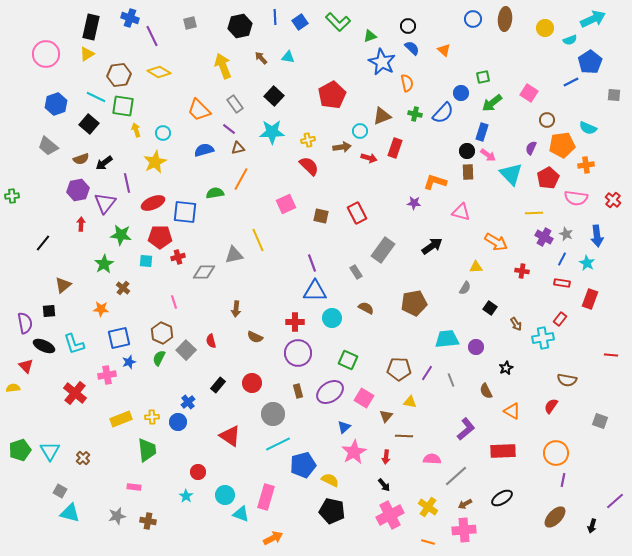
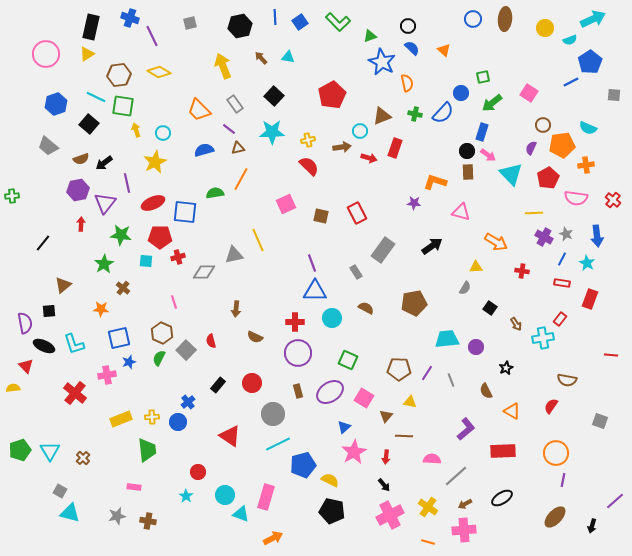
brown circle at (547, 120): moved 4 px left, 5 px down
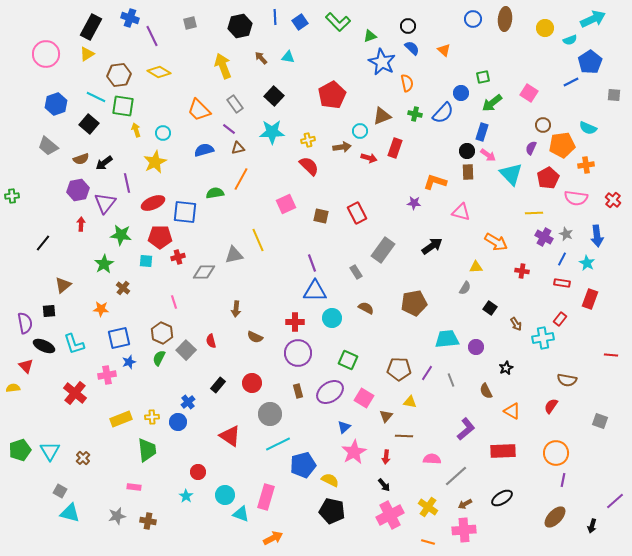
black rectangle at (91, 27): rotated 15 degrees clockwise
gray circle at (273, 414): moved 3 px left
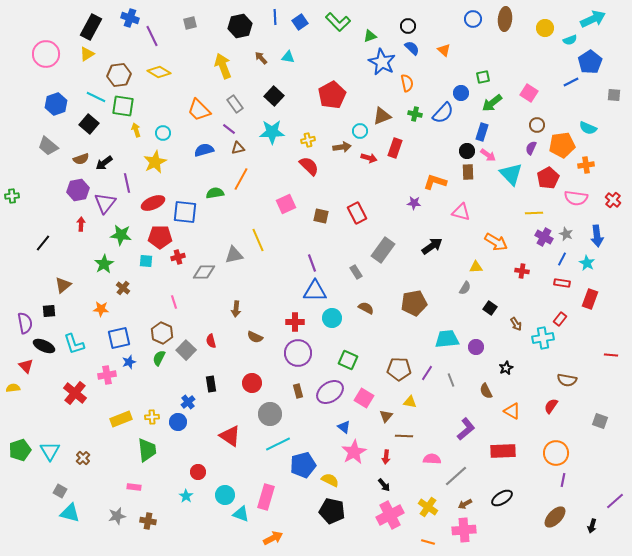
brown circle at (543, 125): moved 6 px left
black rectangle at (218, 385): moved 7 px left, 1 px up; rotated 49 degrees counterclockwise
blue triangle at (344, 427): rotated 40 degrees counterclockwise
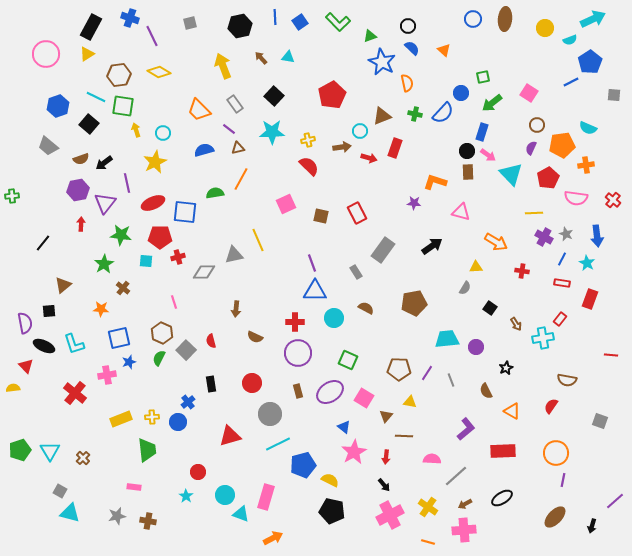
blue hexagon at (56, 104): moved 2 px right, 2 px down
cyan circle at (332, 318): moved 2 px right
red triangle at (230, 436): rotated 50 degrees counterclockwise
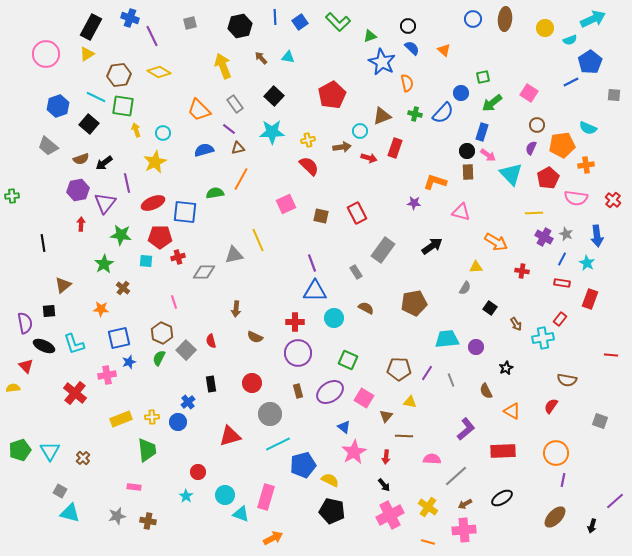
black line at (43, 243): rotated 48 degrees counterclockwise
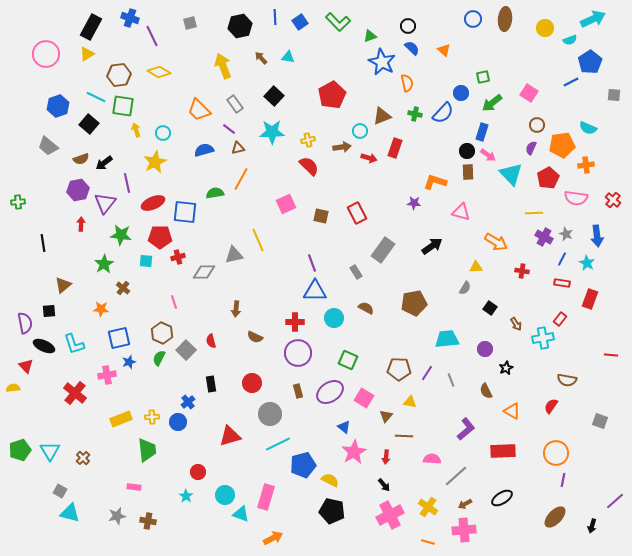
green cross at (12, 196): moved 6 px right, 6 px down
purple circle at (476, 347): moved 9 px right, 2 px down
